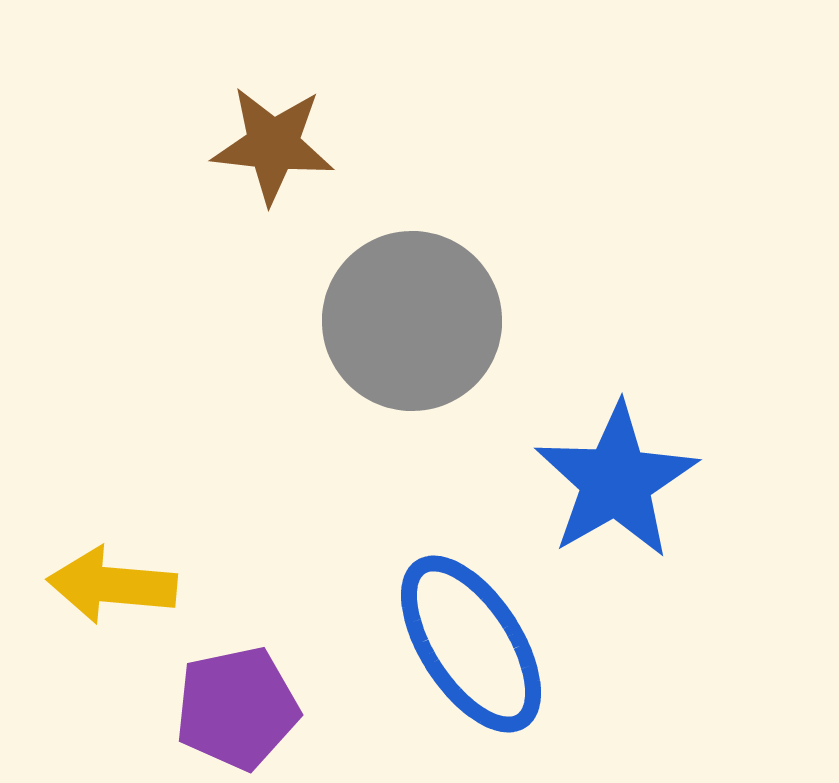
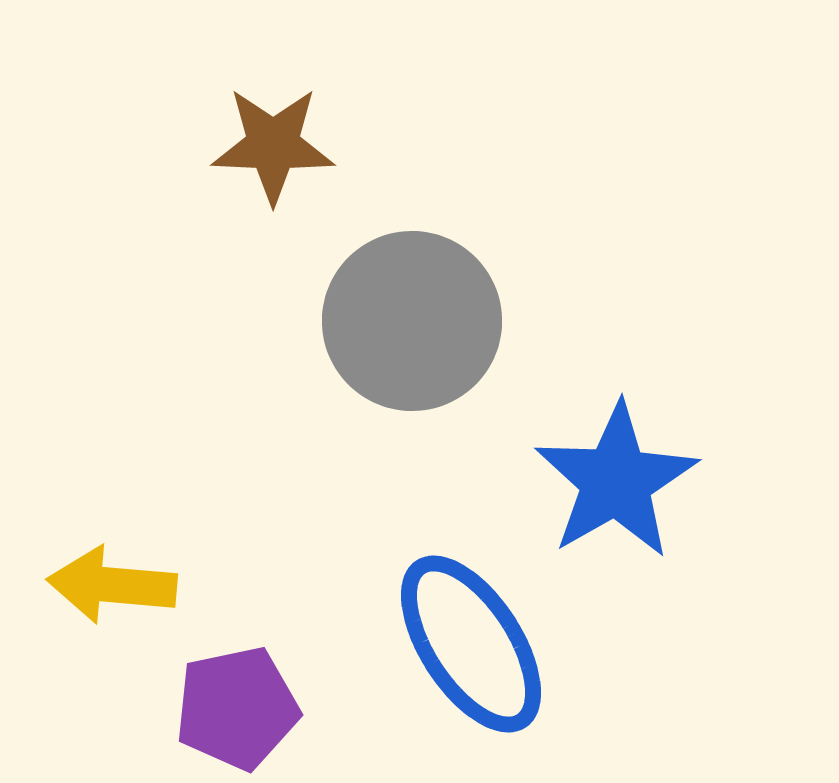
brown star: rotated 4 degrees counterclockwise
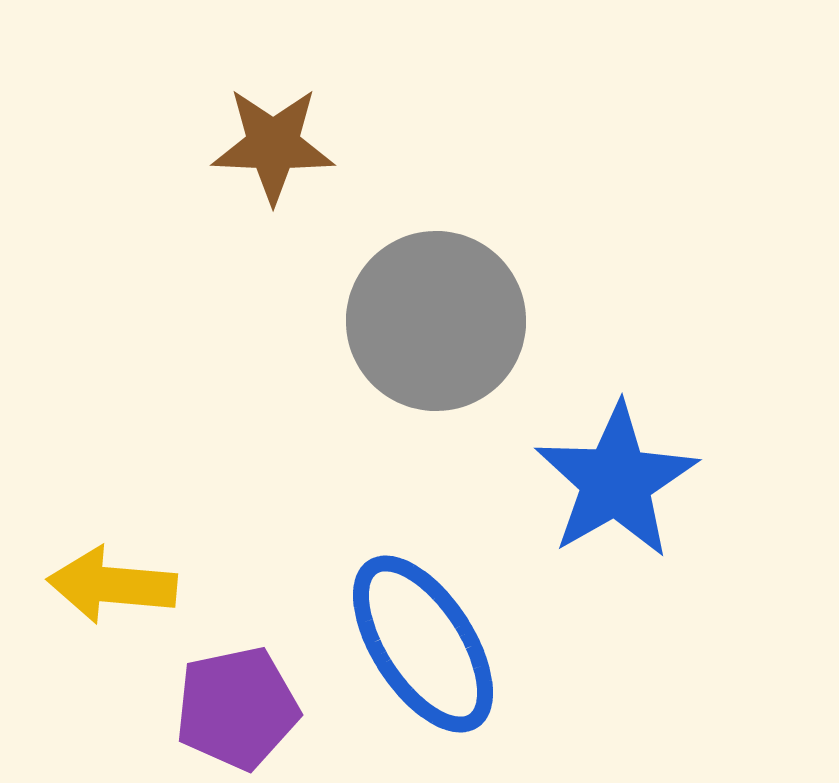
gray circle: moved 24 px right
blue ellipse: moved 48 px left
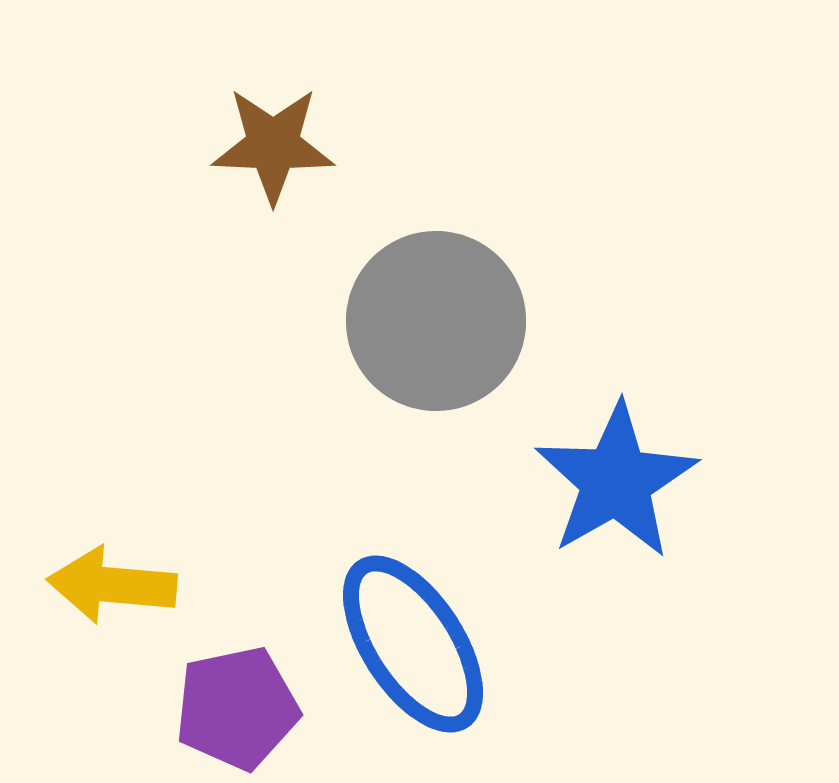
blue ellipse: moved 10 px left
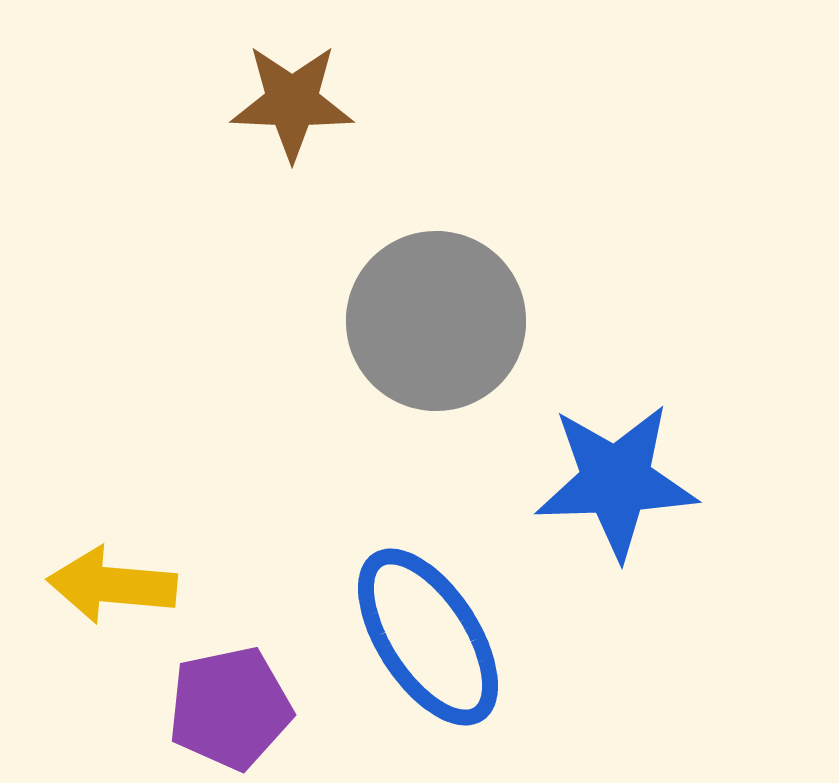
brown star: moved 19 px right, 43 px up
blue star: rotated 28 degrees clockwise
blue ellipse: moved 15 px right, 7 px up
purple pentagon: moved 7 px left
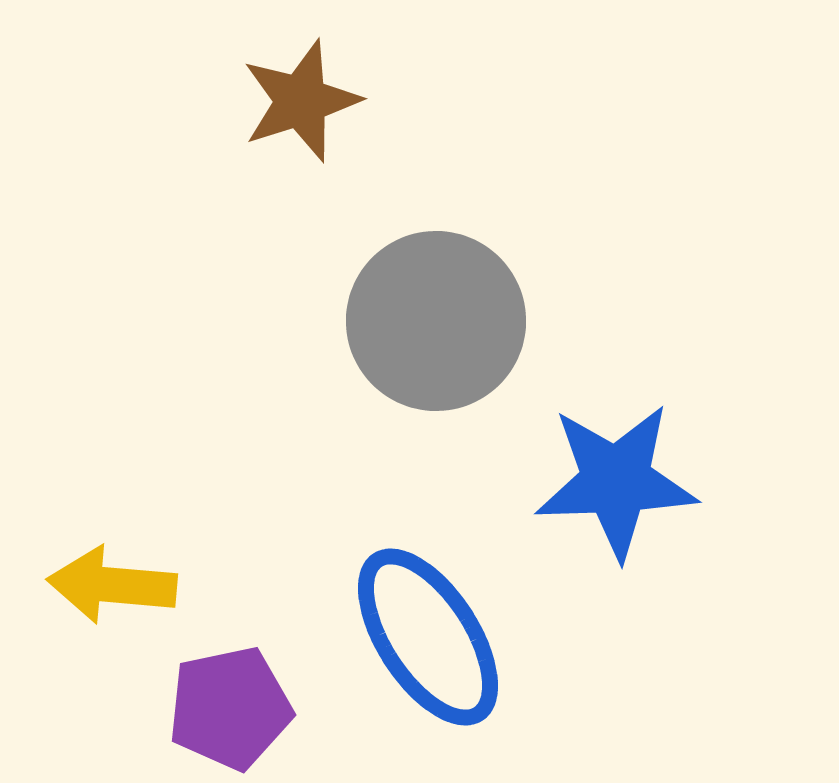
brown star: moved 9 px right, 1 px up; rotated 20 degrees counterclockwise
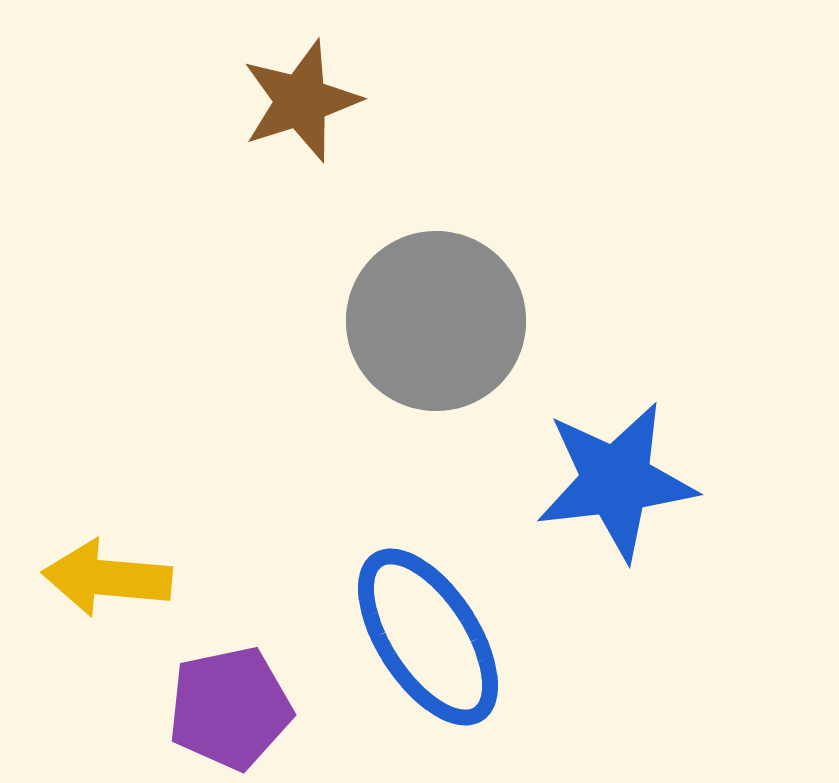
blue star: rotated 5 degrees counterclockwise
yellow arrow: moved 5 px left, 7 px up
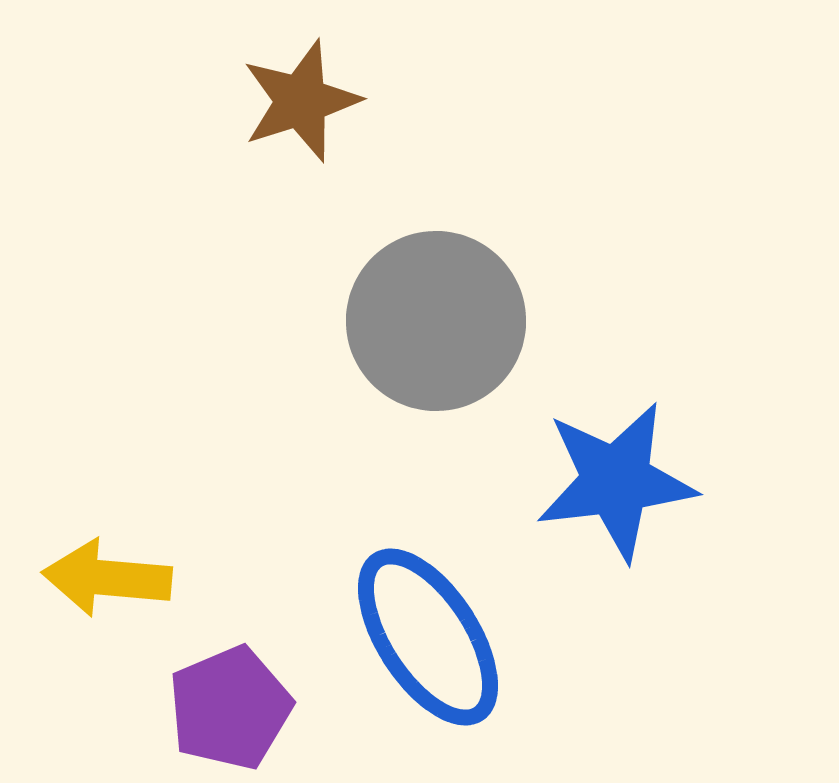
purple pentagon: rotated 11 degrees counterclockwise
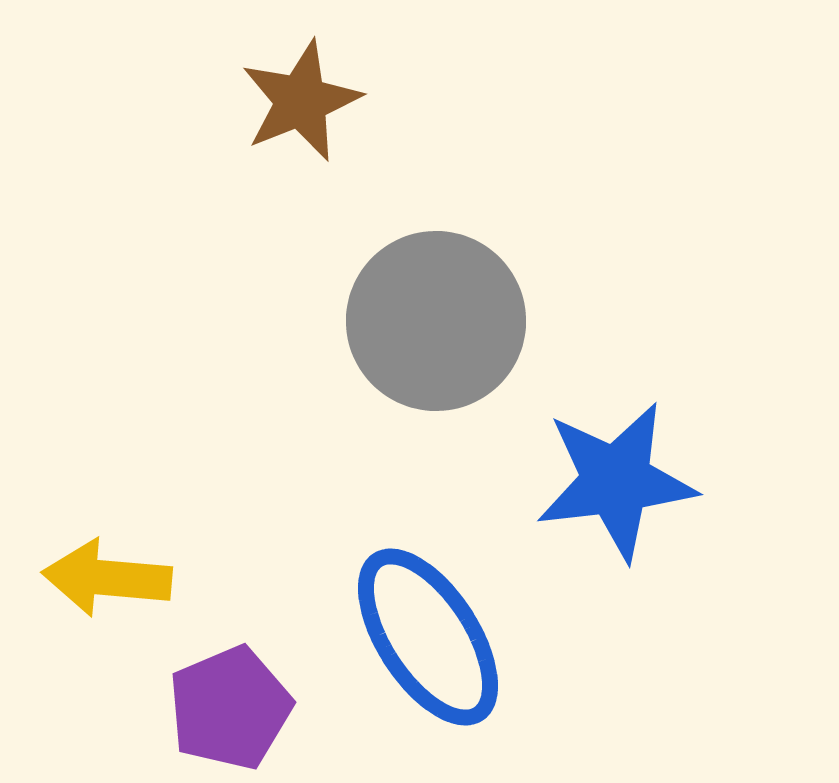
brown star: rotated 4 degrees counterclockwise
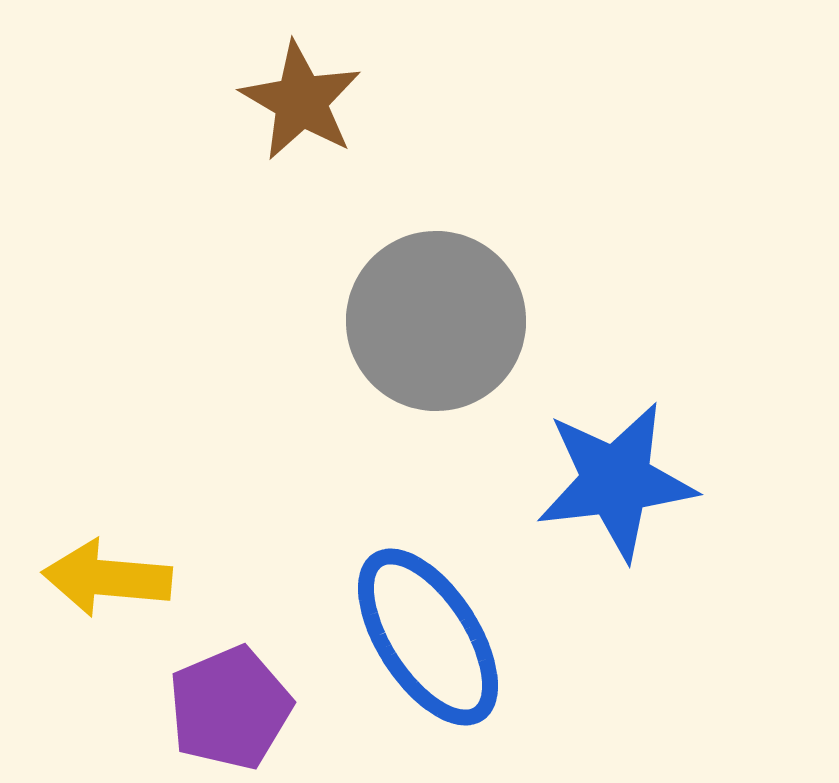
brown star: rotated 20 degrees counterclockwise
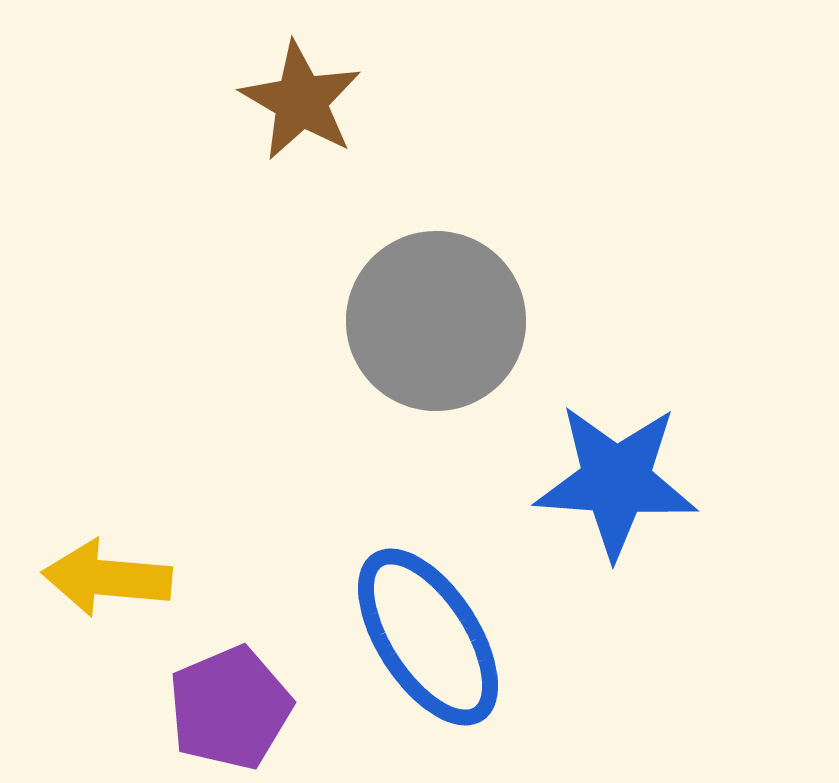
blue star: rotated 11 degrees clockwise
